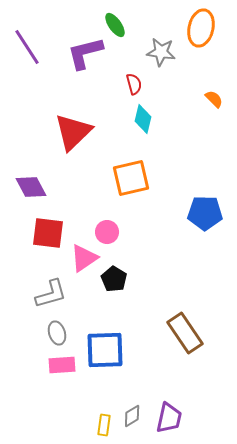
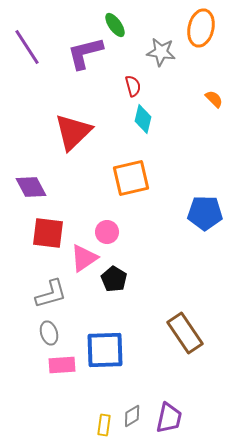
red semicircle: moved 1 px left, 2 px down
gray ellipse: moved 8 px left
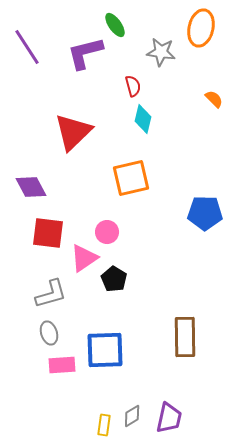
brown rectangle: moved 4 px down; rotated 33 degrees clockwise
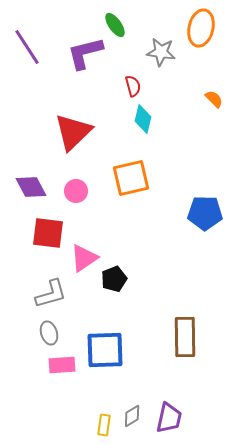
pink circle: moved 31 px left, 41 px up
black pentagon: rotated 20 degrees clockwise
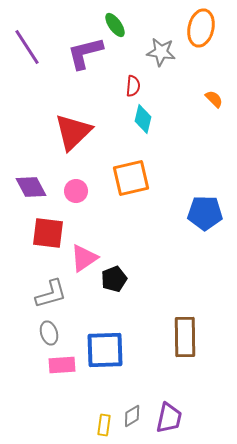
red semicircle: rotated 20 degrees clockwise
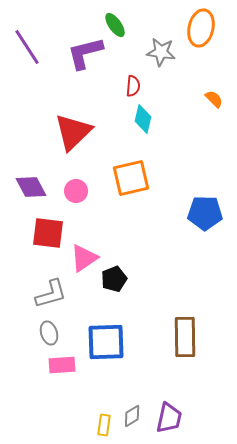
blue square: moved 1 px right, 8 px up
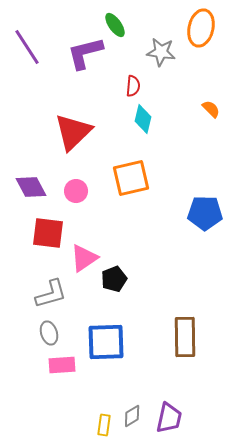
orange semicircle: moved 3 px left, 10 px down
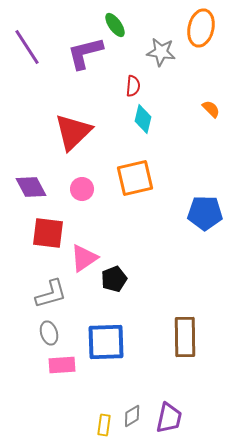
orange square: moved 4 px right
pink circle: moved 6 px right, 2 px up
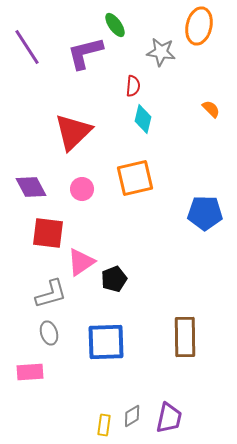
orange ellipse: moved 2 px left, 2 px up
pink triangle: moved 3 px left, 4 px down
pink rectangle: moved 32 px left, 7 px down
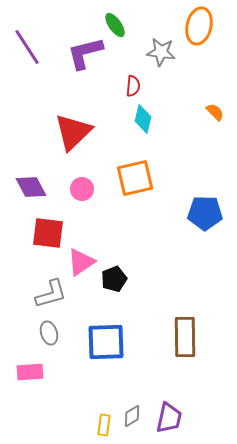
orange semicircle: moved 4 px right, 3 px down
